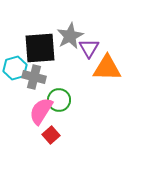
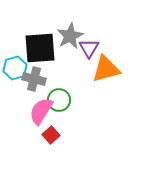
orange triangle: moved 1 px left, 1 px down; rotated 16 degrees counterclockwise
gray cross: moved 2 px down
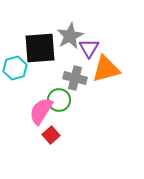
gray cross: moved 41 px right, 1 px up
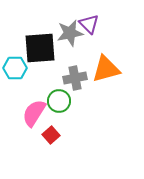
gray star: moved 3 px up; rotated 16 degrees clockwise
purple triangle: moved 24 px up; rotated 15 degrees counterclockwise
cyan hexagon: rotated 15 degrees clockwise
gray cross: rotated 25 degrees counterclockwise
green circle: moved 1 px down
pink semicircle: moved 7 px left, 2 px down
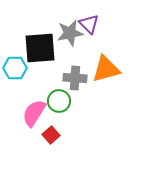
gray cross: rotated 15 degrees clockwise
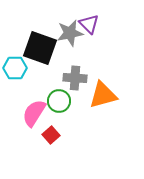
black square: rotated 24 degrees clockwise
orange triangle: moved 3 px left, 26 px down
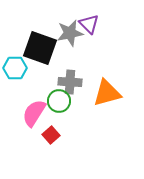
gray cross: moved 5 px left, 4 px down
orange triangle: moved 4 px right, 2 px up
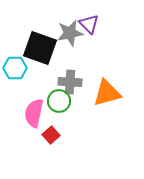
pink semicircle: rotated 20 degrees counterclockwise
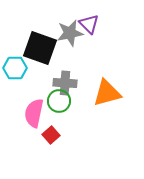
gray cross: moved 5 px left, 1 px down
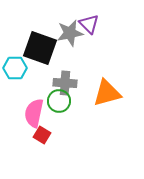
red square: moved 9 px left; rotated 18 degrees counterclockwise
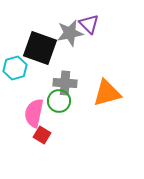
cyan hexagon: rotated 15 degrees counterclockwise
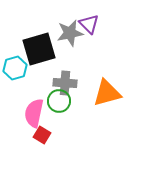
black square: moved 1 px left, 1 px down; rotated 36 degrees counterclockwise
